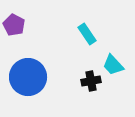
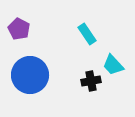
purple pentagon: moved 5 px right, 4 px down
blue circle: moved 2 px right, 2 px up
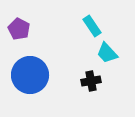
cyan rectangle: moved 5 px right, 8 px up
cyan trapezoid: moved 6 px left, 12 px up
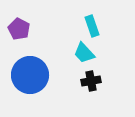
cyan rectangle: rotated 15 degrees clockwise
cyan trapezoid: moved 23 px left
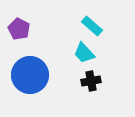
cyan rectangle: rotated 30 degrees counterclockwise
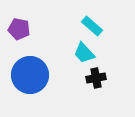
purple pentagon: rotated 15 degrees counterclockwise
black cross: moved 5 px right, 3 px up
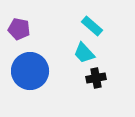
blue circle: moved 4 px up
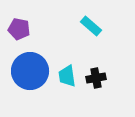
cyan rectangle: moved 1 px left
cyan trapezoid: moved 17 px left, 23 px down; rotated 35 degrees clockwise
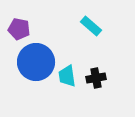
blue circle: moved 6 px right, 9 px up
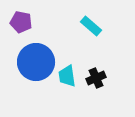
purple pentagon: moved 2 px right, 7 px up
black cross: rotated 12 degrees counterclockwise
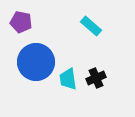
cyan trapezoid: moved 1 px right, 3 px down
